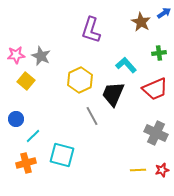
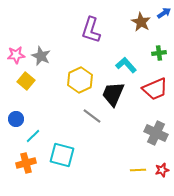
gray line: rotated 24 degrees counterclockwise
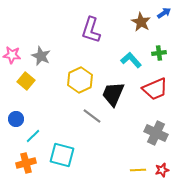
pink star: moved 4 px left; rotated 12 degrees clockwise
cyan L-shape: moved 5 px right, 5 px up
